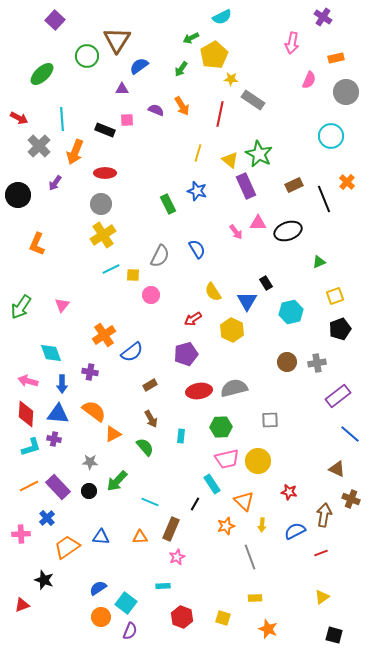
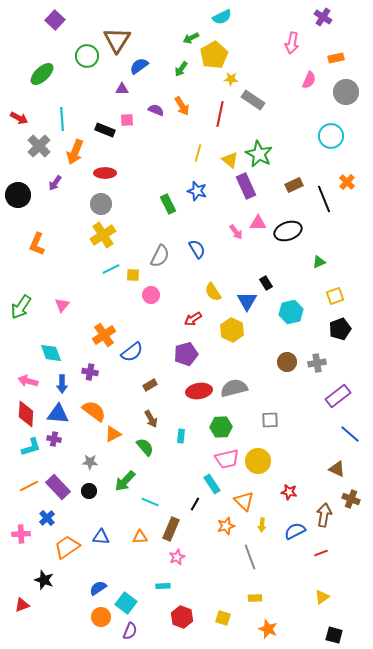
green arrow at (117, 481): moved 8 px right
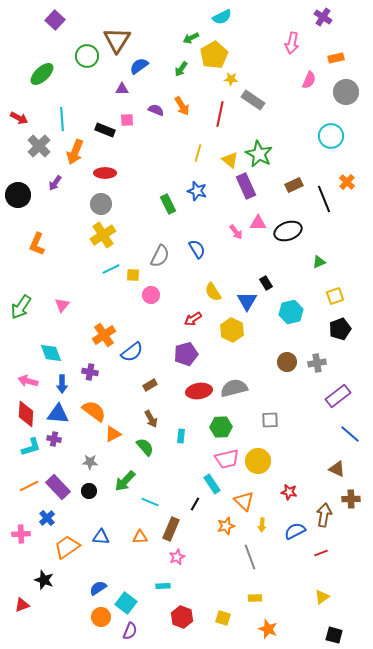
brown cross at (351, 499): rotated 24 degrees counterclockwise
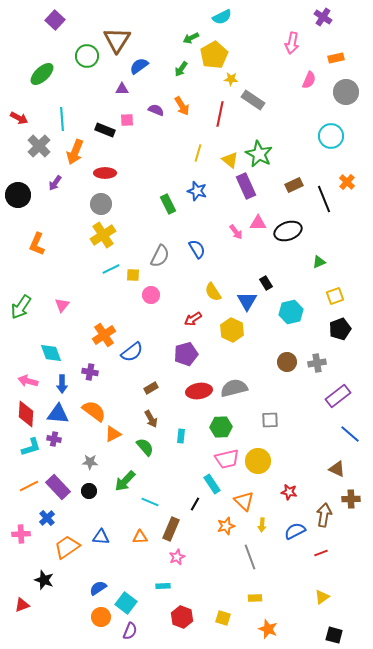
brown rectangle at (150, 385): moved 1 px right, 3 px down
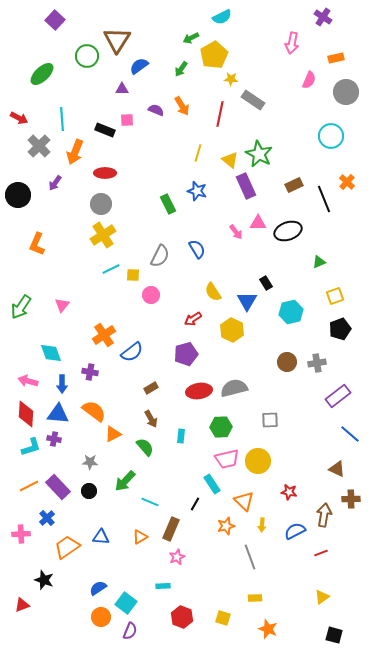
orange triangle at (140, 537): rotated 28 degrees counterclockwise
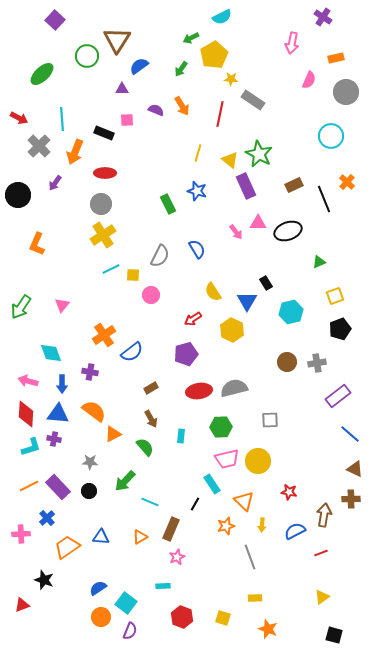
black rectangle at (105, 130): moved 1 px left, 3 px down
brown triangle at (337, 469): moved 18 px right
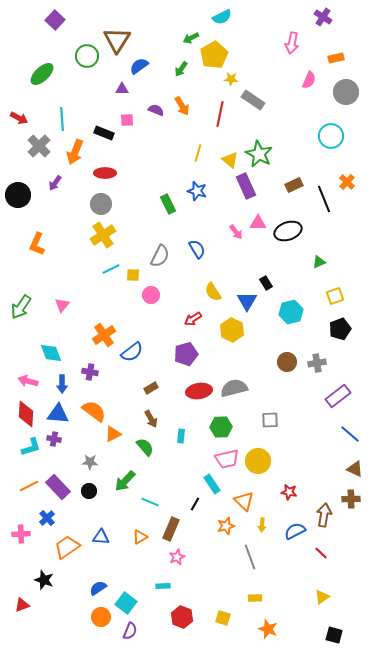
red line at (321, 553): rotated 64 degrees clockwise
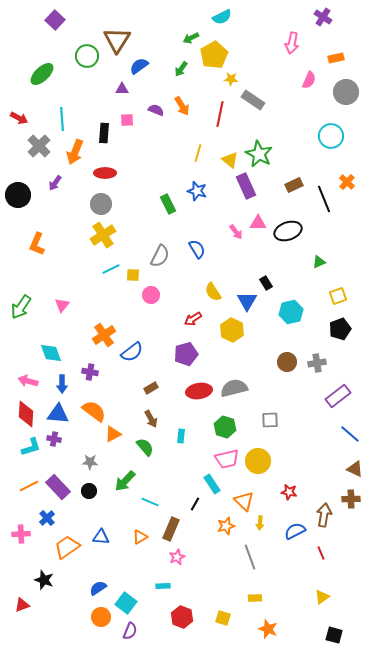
black rectangle at (104, 133): rotated 72 degrees clockwise
yellow square at (335, 296): moved 3 px right
green hexagon at (221, 427): moved 4 px right; rotated 20 degrees clockwise
yellow arrow at (262, 525): moved 2 px left, 2 px up
red line at (321, 553): rotated 24 degrees clockwise
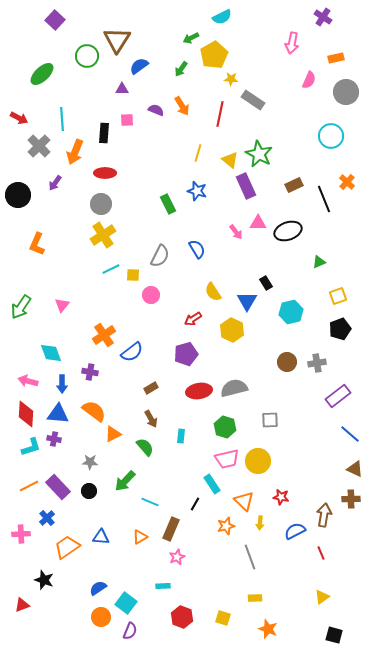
red star at (289, 492): moved 8 px left, 5 px down
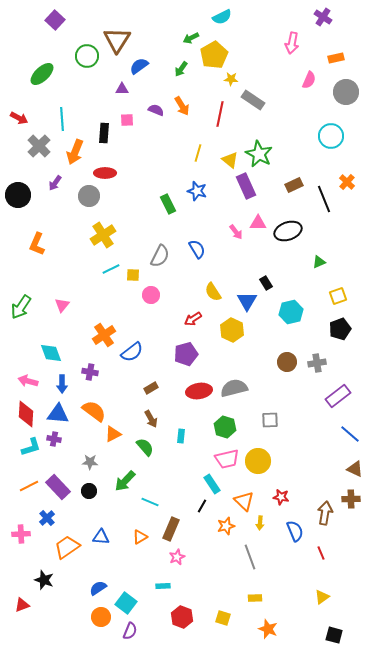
gray circle at (101, 204): moved 12 px left, 8 px up
black line at (195, 504): moved 7 px right, 2 px down
brown arrow at (324, 515): moved 1 px right, 2 px up
blue semicircle at (295, 531): rotated 95 degrees clockwise
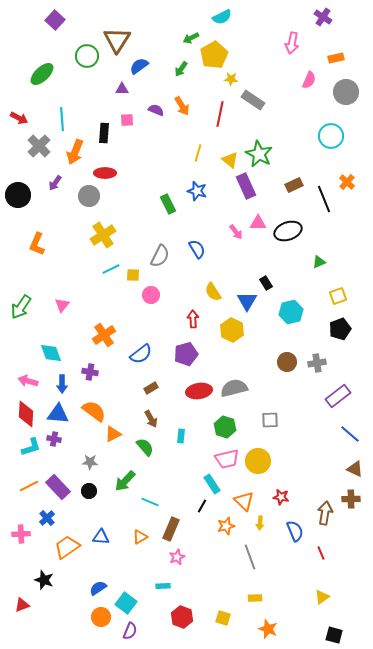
red arrow at (193, 319): rotated 120 degrees clockwise
blue semicircle at (132, 352): moved 9 px right, 2 px down
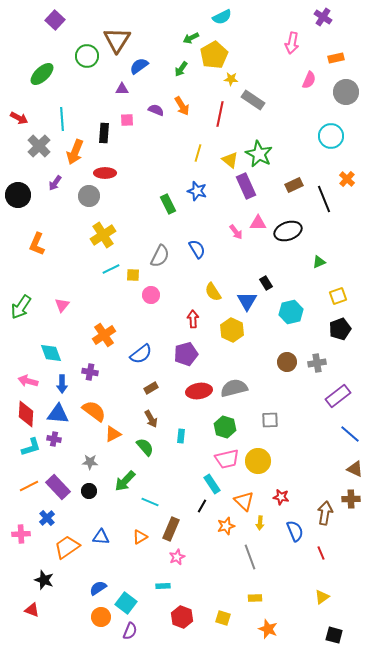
orange cross at (347, 182): moved 3 px up
red triangle at (22, 605): moved 10 px right, 5 px down; rotated 42 degrees clockwise
